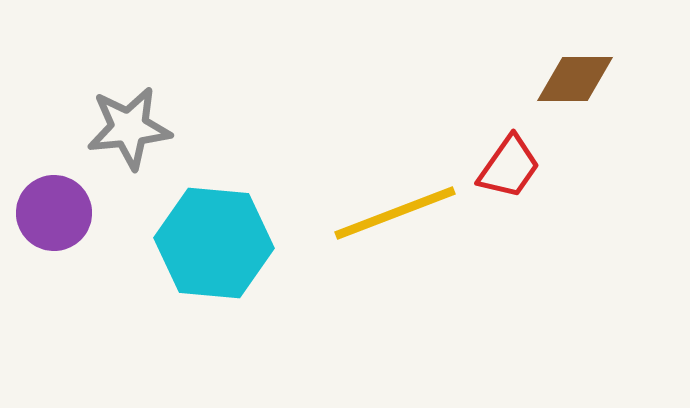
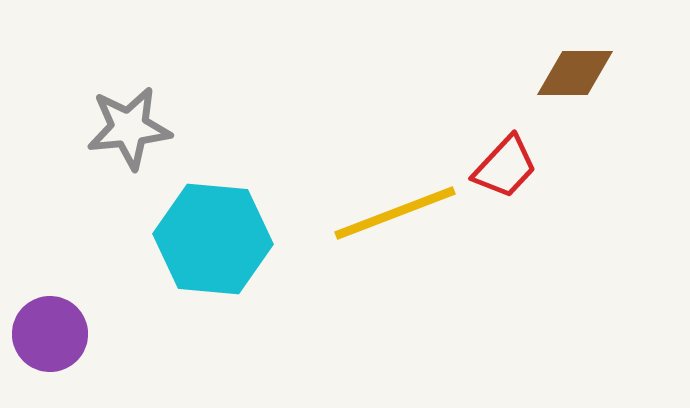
brown diamond: moved 6 px up
red trapezoid: moved 4 px left; rotated 8 degrees clockwise
purple circle: moved 4 px left, 121 px down
cyan hexagon: moved 1 px left, 4 px up
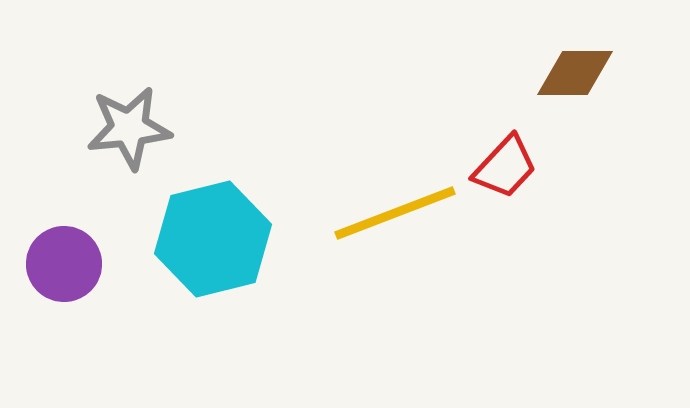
cyan hexagon: rotated 19 degrees counterclockwise
purple circle: moved 14 px right, 70 px up
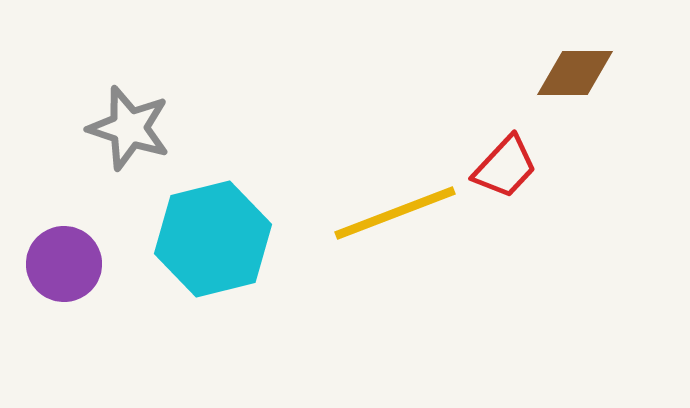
gray star: rotated 24 degrees clockwise
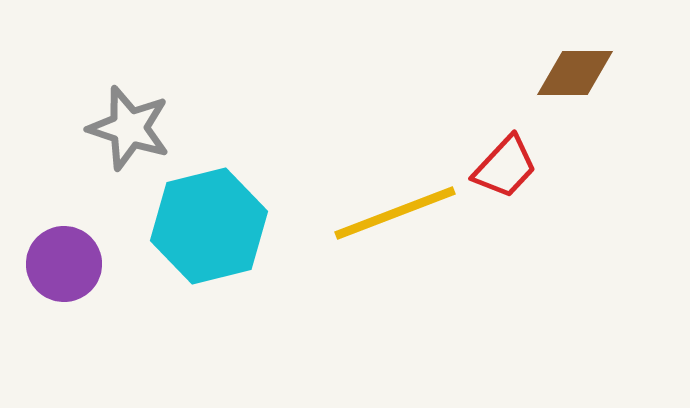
cyan hexagon: moved 4 px left, 13 px up
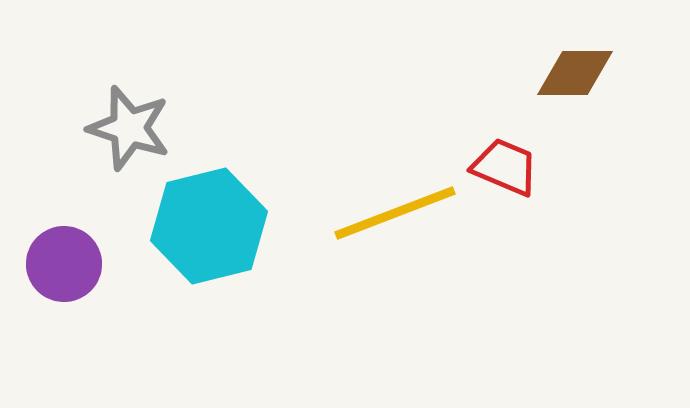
red trapezoid: rotated 110 degrees counterclockwise
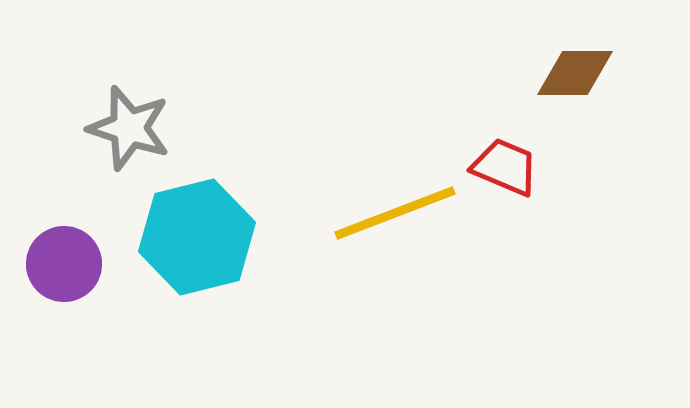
cyan hexagon: moved 12 px left, 11 px down
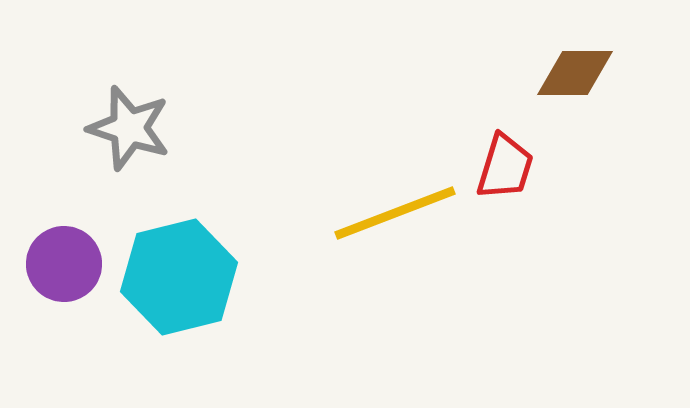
red trapezoid: rotated 84 degrees clockwise
cyan hexagon: moved 18 px left, 40 px down
